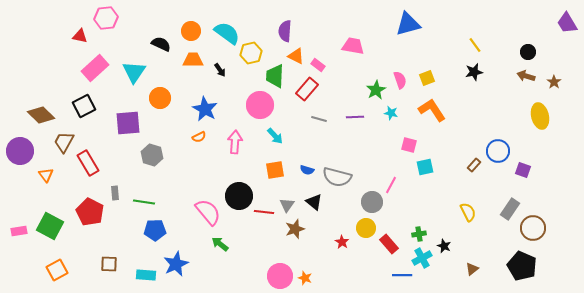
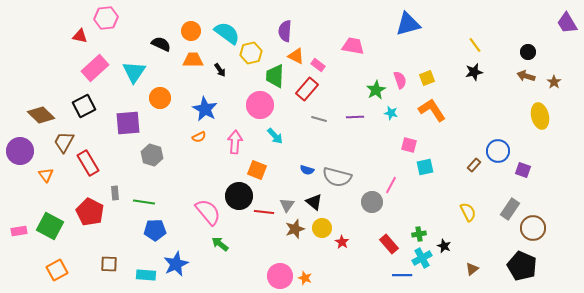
orange square at (275, 170): moved 18 px left; rotated 30 degrees clockwise
yellow circle at (366, 228): moved 44 px left
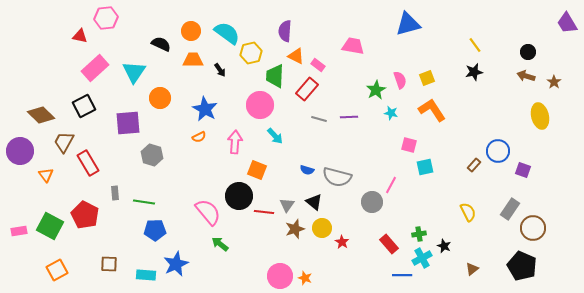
purple line at (355, 117): moved 6 px left
red pentagon at (90, 212): moved 5 px left, 3 px down
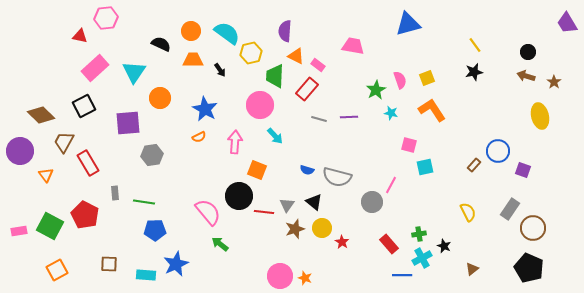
gray hexagon at (152, 155): rotated 25 degrees counterclockwise
black pentagon at (522, 266): moved 7 px right, 2 px down
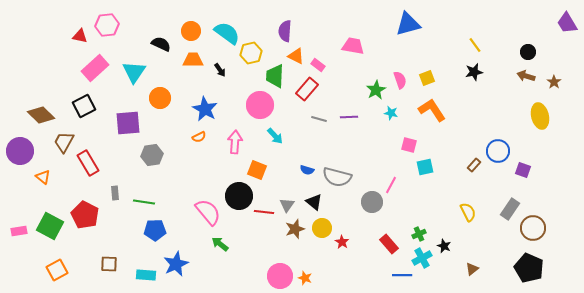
pink hexagon at (106, 18): moved 1 px right, 7 px down
orange triangle at (46, 175): moved 3 px left, 2 px down; rotated 14 degrees counterclockwise
green cross at (419, 234): rotated 16 degrees counterclockwise
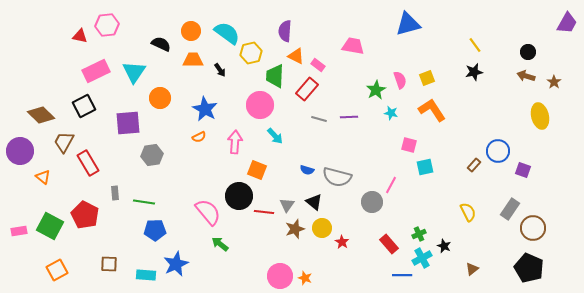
purple trapezoid at (567, 23): rotated 120 degrees counterclockwise
pink rectangle at (95, 68): moved 1 px right, 3 px down; rotated 16 degrees clockwise
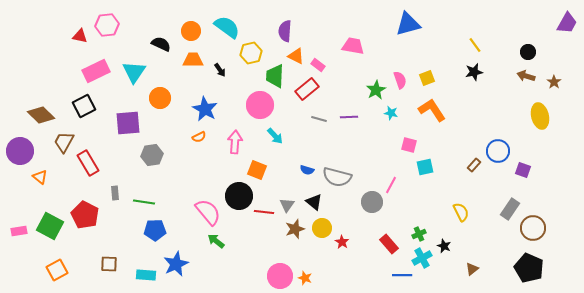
cyan semicircle at (227, 33): moved 6 px up
red rectangle at (307, 89): rotated 10 degrees clockwise
orange triangle at (43, 177): moved 3 px left
yellow semicircle at (468, 212): moved 7 px left
green arrow at (220, 244): moved 4 px left, 3 px up
